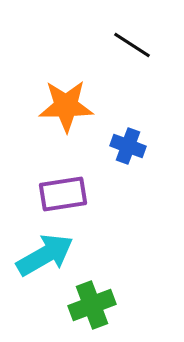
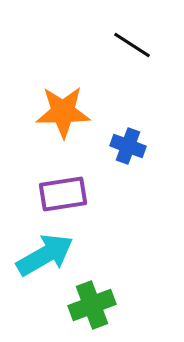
orange star: moved 3 px left, 6 px down
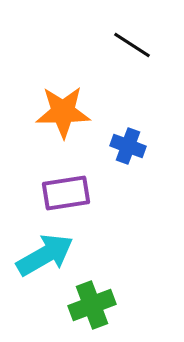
purple rectangle: moved 3 px right, 1 px up
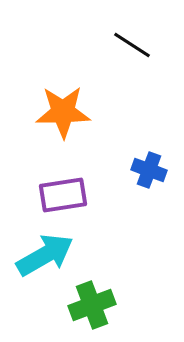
blue cross: moved 21 px right, 24 px down
purple rectangle: moved 3 px left, 2 px down
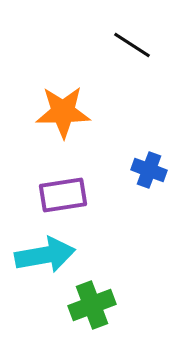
cyan arrow: rotated 20 degrees clockwise
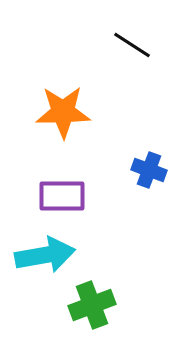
purple rectangle: moved 1 px left, 1 px down; rotated 9 degrees clockwise
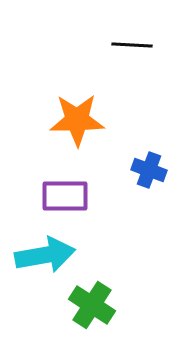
black line: rotated 30 degrees counterclockwise
orange star: moved 14 px right, 8 px down
purple rectangle: moved 3 px right
green cross: rotated 36 degrees counterclockwise
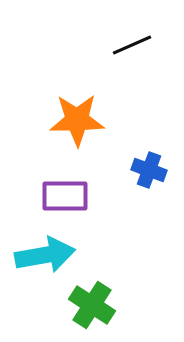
black line: rotated 27 degrees counterclockwise
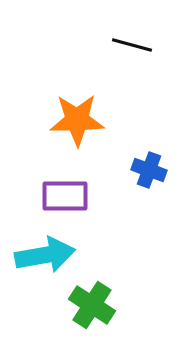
black line: rotated 39 degrees clockwise
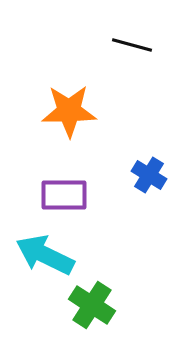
orange star: moved 8 px left, 9 px up
blue cross: moved 5 px down; rotated 12 degrees clockwise
purple rectangle: moved 1 px left, 1 px up
cyan arrow: rotated 144 degrees counterclockwise
